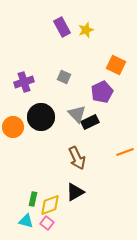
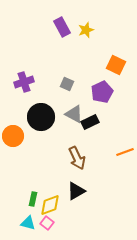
gray square: moved 3 px right, 7 px down
gray triangle: moved 3 px left; rotated 18 degrees counterclockwise
orange circle: moved 9 px down
black triangle: moved 1 px right, 1 px up
cyan triangle: moved 2 px right, 2 px down
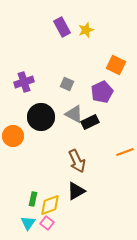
brown arrow: moved 3 px down
cyan triangle: rotated 49 degrees clockwise
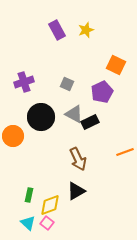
purple rectangle: moved 5 px left, 3 px down
brown arrow: moved 1 px right, 2 px up
green rectangle: moved 4 px left, 4 px up
cyan triangle: rotated 21 degrees counterclockwise
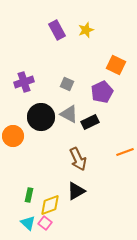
gray triangle: moved 5 px left
pink square: moved 2 px left
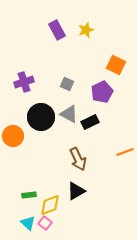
green rectangle: rotated 72 degrees clockwise
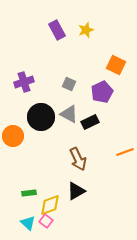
gray square: moved 2 px right
green rectangle: moved 2 px up
pink square: moved 1 px right, 2 px up
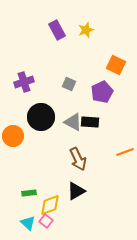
gray triangle: moved 4 px right, 8 px down
black rectangle: rotated 30 degrees clockwise
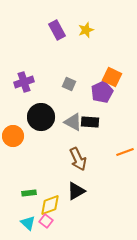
orange square: moved 4 px left, 12 px down
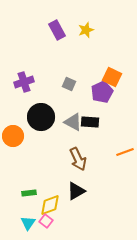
cyan triangle: rotated 21 degrees clockwise
